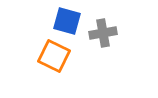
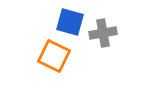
blue square: moved 3 px right, 1 px down
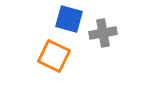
blue square: moved 1 px left, 3 px up
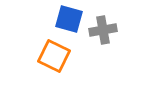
gray cross: moved 3 px up
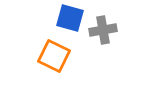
blue square: moved 1 px right, 1 px up
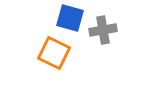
orange square: moved 3 px up
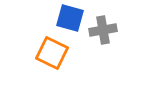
orange square: moved 2 px left
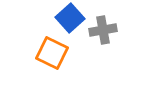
blue square: rotated 32 degrees clockwise
